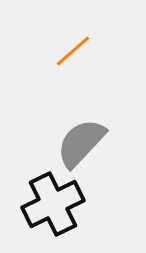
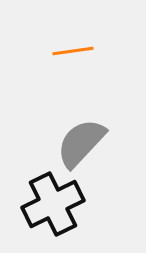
orange line: rotated 33 degrees clockwise
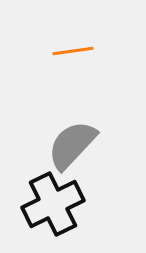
gray semicircle: moved 9 px left, 2 px down
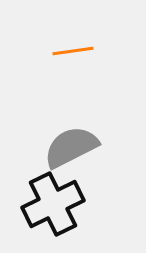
gray semicircle: moved 1 px left, 2 px down; rotated 20 degrees clockwise
